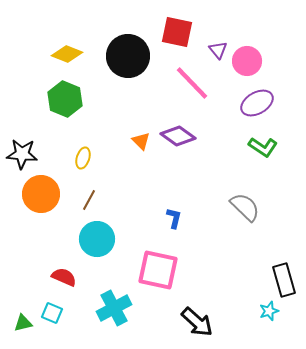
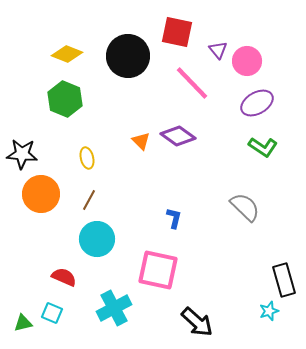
yellow ellipse: moved 4 px right; rotated 30 degrees counterclockwise
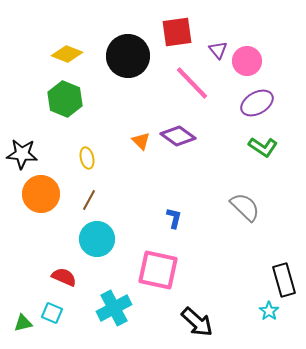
red square: rotated 20 degrees counterclockwise
cyan star: rotated 18 degrees counterclockwise
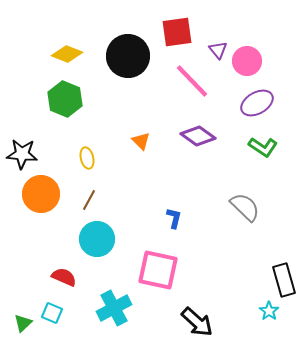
pink line: moved 2 px up
purple diamond: moved 20 px right
green triangle: rotated 30 degrees counterclockwise
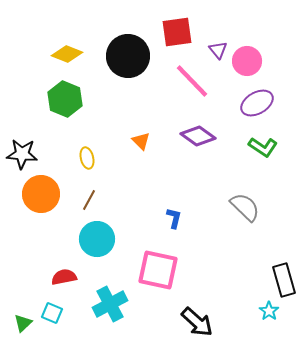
red semicircle: rotated 35 degrees counterclockwise
cyan cross: moved 4 px left, 4 px up
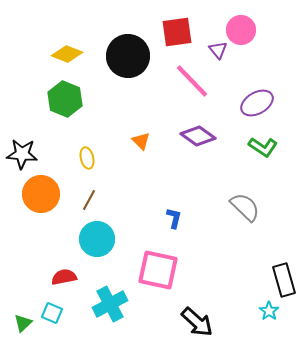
pink circle: moved 6 px left, 31 px up
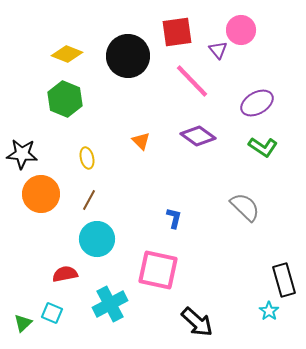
red semicircle: moved 1 px right, 3 px up
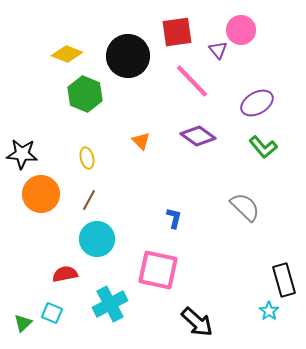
green hexagon: moved 20 px right, 5 px up
green L-shape: rotated 16 degrees clockwise
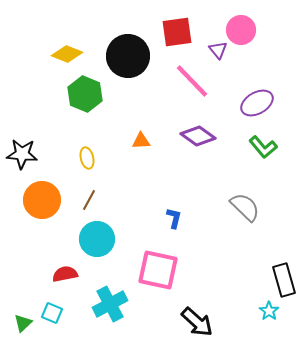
orange triangle: rotated 48 degrees counterclockwise
orange circle: moved 1 px right, 6 px down
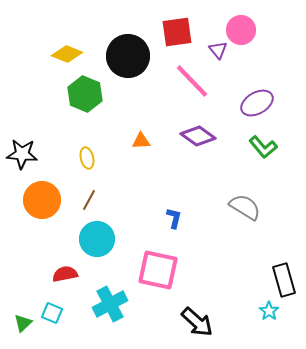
gray semicircle: rotated 12 degrees counterclockwise
